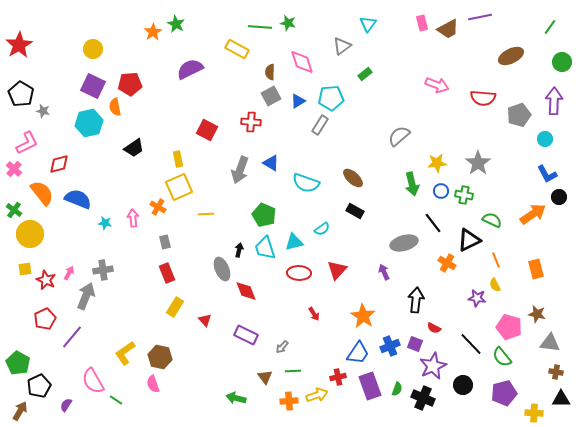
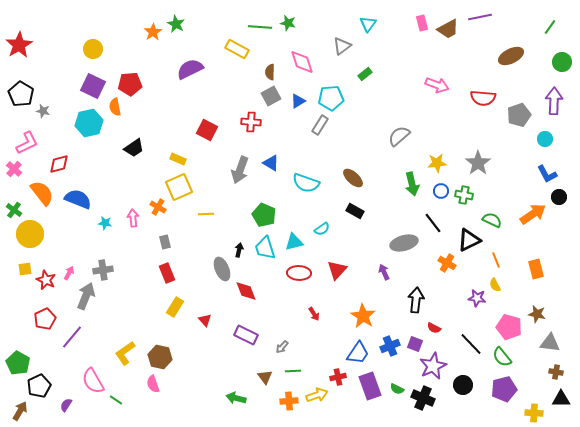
yellow rectangle at (178, 159): rotated 56 degrees counterclockwise
green semicircle at (397, 389): rotated 96 degrees clockwise
purple pentagon at (504, 393): moved 4 px up
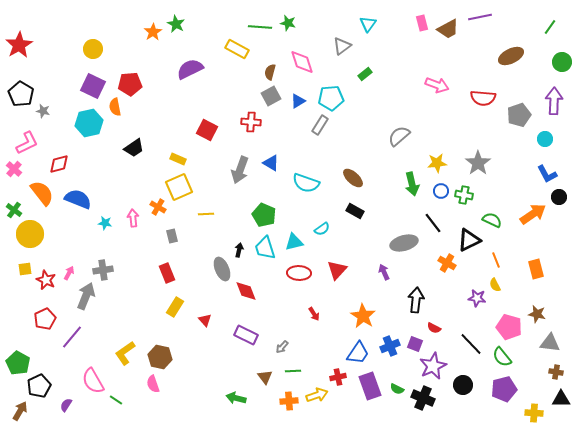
brown semicircle at (270, 72): rotated 14 degrees clockwise
gray rectangle at (165, 242): moved 7 px right, 6 px up
